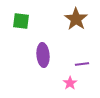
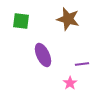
brown star: moved 8 px left; rotated 20 degrees counterclockwise
purple ellipse: rotated 20 degrees counterclockwise
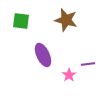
brown star: moved 2 px left, 1 px down
purple line: moved 6 px right
pink star: moved 1 px left, 8 px up
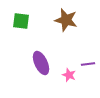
purple ellipse: moved 2 px left, 8 px down
pink star: rotated 16 degrees counterclockwise
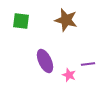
purple ellipse: moved 4 px right, 2 px up
